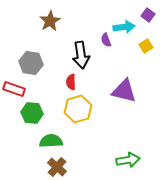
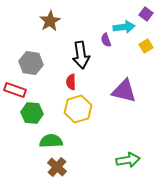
purple square: moved 2 px left, 1 px up
red rectangle: moved 1 px right, 1 px down
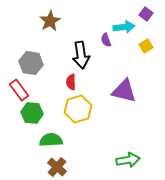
red rectangle: moved 4 px right; rotated 35 degrees clockwise
green semicircle: moved 1 px up
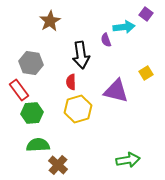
yellow square: moved 27 px down
purple triangle: moved 8 px left
green hexagon: rotated 10 degrees counterclockwise
green semicircle: moved 13 px left, 5 px down
brown cross: moved 1 px right, 2 px up
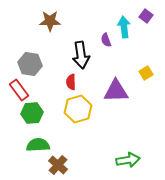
purple square: moved 2 px down
brown star: rotated 30 degrees clockwise
cyan arrow: rotated 90 degrees counterclockwise
gray hexagon: moved 1 px left, 1 px down
purple triangle: rotated 16 degrees counterclockwise
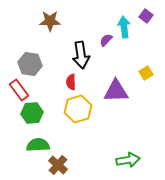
purple semicircle: rotated 64 degrees clockwise
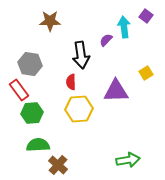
yellow hexagon: moved 1 px right; rotated 12 degrees clockwise
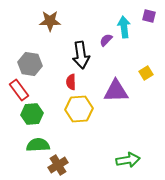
purple square: moved 3 px right; rotated 24 degrees counterclockwise
green hexagon: moved 1 px down
brown cross: rotated 18 degrees clockwise
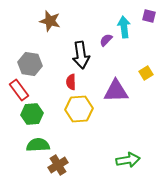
brown star: rotated 15 degrees clockwise
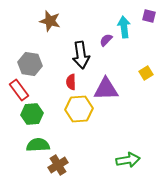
purple triangle: moved 10 px left, 2 px up
